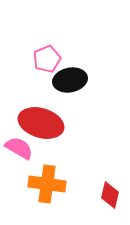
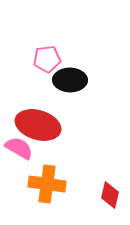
pink pentagon: rotated 16 degrees clockwise
black ellipse: rotated 12 degrees clockwise
red ellipse: moved 3 px left, 2 px down
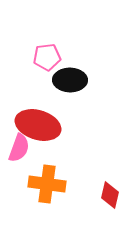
pink pentagon: moved 2 px up
pink semicircle: rotated 80 degrees clockwise
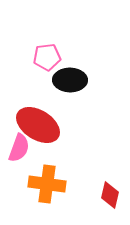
red ellipse: rotated 15 degrees clockwise
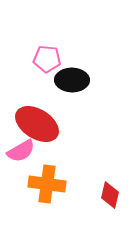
pink pentagon: moved 2 px down; rotated 12 degrees clockwise
black ellipse: moved 2 px right
red ellipse: moved 1 px left, 1 px up
pink semicircle: moved 2 px right, 3 px down; rotated 40 degrees clockwise
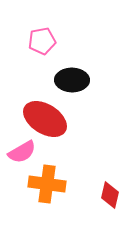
pink pentagon: moved 5 px left, 18 px up; rotated 16 degrees counterclockwise
red ellipse: moved 8 px right, 5 px up
pink semicircle: moved 1 px right, 1 px down
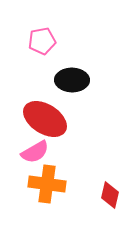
pink semicircle: moved 13 px right
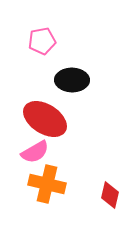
orange cross: rotated 6 degrees clockwise
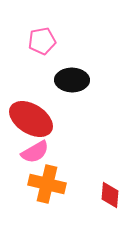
red ellipse: moved 14 px left
red diamond: rotated 8 degrees counterclockwise
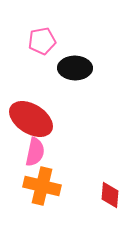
black ellipse: moved 3 px right, 12 px up
pink semicircle: rotated 48 degrees counterclockwise
orange cross: moved 5 px left, 2 px down
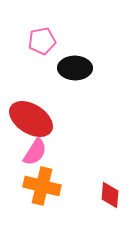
pink semicircle: rotated 20 degrees clockwise
